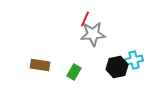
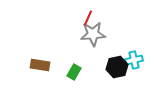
red line: moved 3 px right, 1 px up
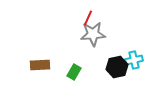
brown rectangle: rotated 12 degrees counterclockwise
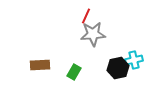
red line: moved 2 px left, 2 px up
black hexagon: moved 1 px right, 1 px down
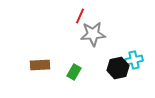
red line: moved 6 px left
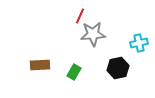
cyan cross: moved 5 px right, 17 px up
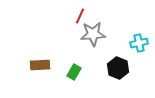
black hexagon: rotated 25 degrees counterclockwise
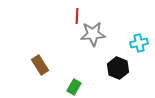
red line: moved 3 px left; rotated 21 degrees counterclockwise
brown rectangle: rotated 60 degrees clockwise
green rectangle: moved 15 px down
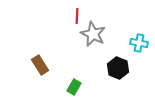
gray star: rotated 30 degrees clockwise
cyan cross: rotated 24 degrees clockwise
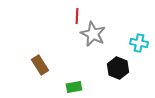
green rectangle: rotated 49 degrees clockwise
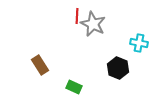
gray star: moved 10 px up
green rectangle: rotated 35 degrees clockwise
